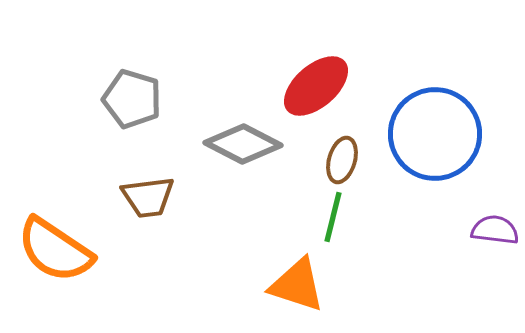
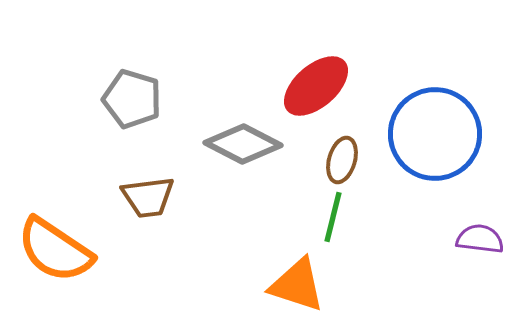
purple semicircle: moved 15 px left, 9 px down
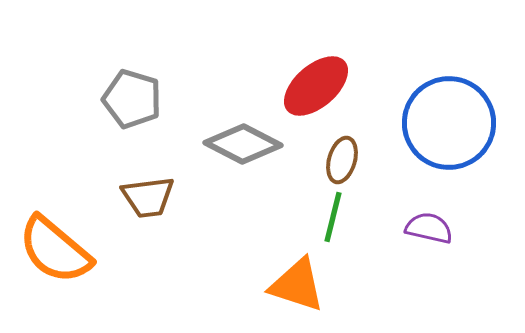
blue circle: moved 14 px right, 11 px up
purple semicircle: moved 51 px left, 11 px up; rotated 6 degrees clockwise
orange semicircle: rotated 6 degrees clockwise
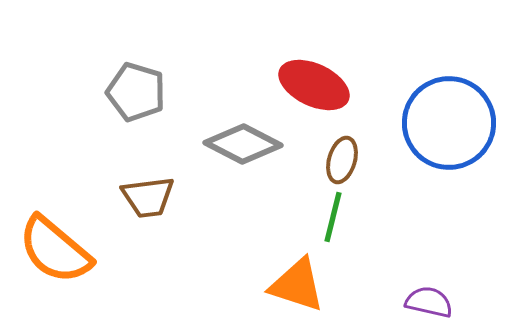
red ellipse: moved 2 px left, 1 px up; rotated 66 degrees clockwise
gray pentagon: moved 4 px right, 7 px up
purple semicircle: moved 74 px down
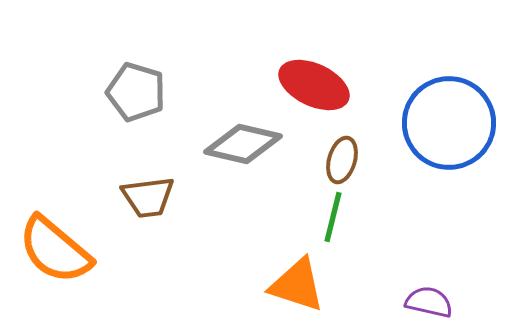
gray diamond: rotated 14 degrees counterclockwise
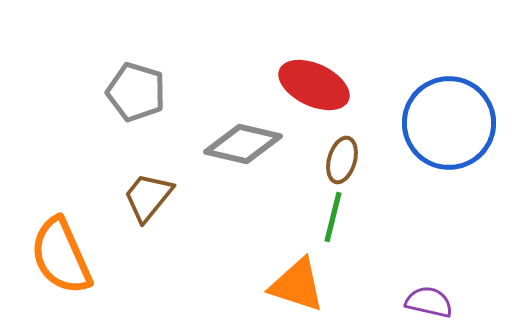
brown trapezoid: rotated 136 degrees clockwise
orange semicircle: moved 6 px right, 6 px down; rotated 26 degrees clockwise
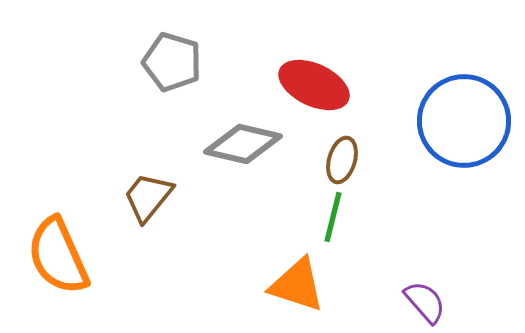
gray pentagon: moved 36 px right, 30 px up
blue circle: moved 15 px right, 2 px up
orange semicircle: moved 3 px left
purple semicircle: moved 4 px left; rotated 36 degrees clockwise
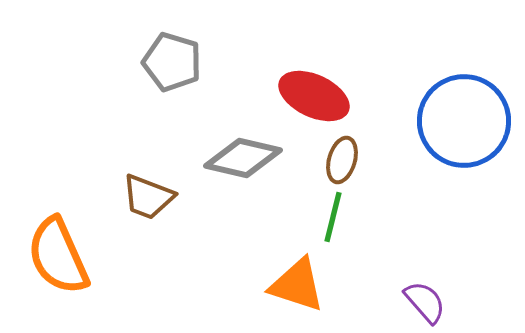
red ellipse: moved 11 px down
gray diamond: moved 14 px down
brown trapezoid: rotated 108 degrees counterclockwise
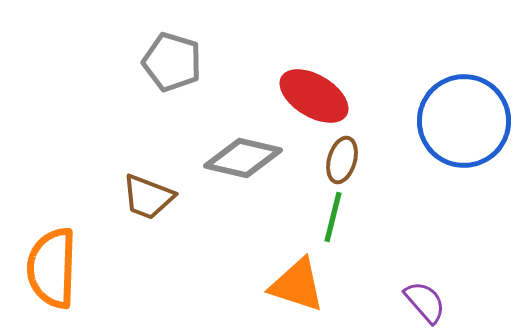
red ellipse: rotated 6 degrees clockwise
orange semicircle: moved 6 px left, 12 px down; rotated 26 degrees clockwise
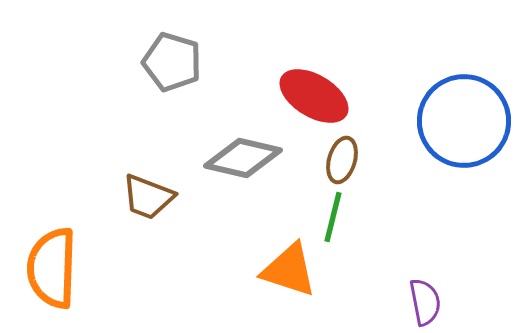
orange triangle: moved 8 px left, 15 px up
purple semicircle: rotated 30 degrees clockwise
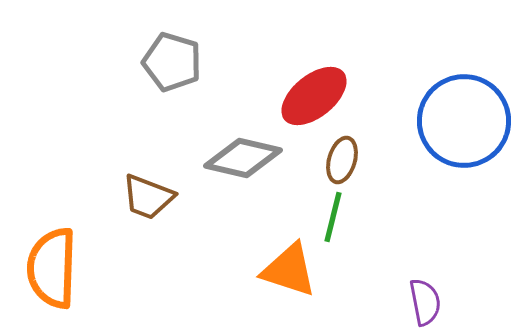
red ellipse: rotated 70 degrees counterclockwise
